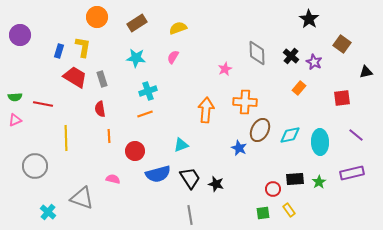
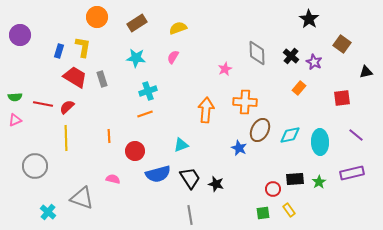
red semicircle at (100, 109): moved 33 px left, 2 px up; rotated 56 degrees clockwise
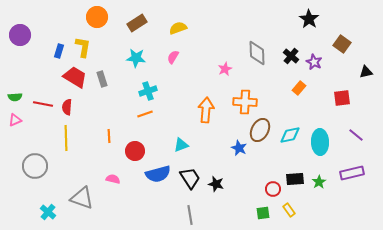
red semicircle at (67, 107): rotated 42 degrees counterclockwise
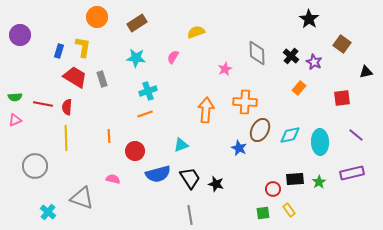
yellow semicircle at (178, 28): moved 18 px right, 4 px down
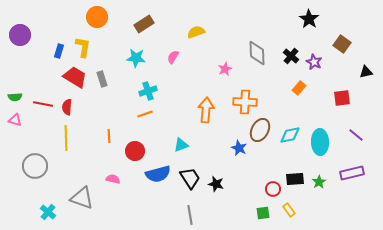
brown rectangle at (137, 23): moved 7 px right, 1 px down
pink triangle at (15, 120): rotated 40 degrees clockwise
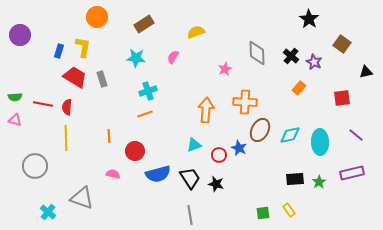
cyan triangle at (181, 145): moved 13 px right
pink semicircle at (113, 179): moved 5 px up
red circle at (273, 189): moved 54 px left, 34 px up
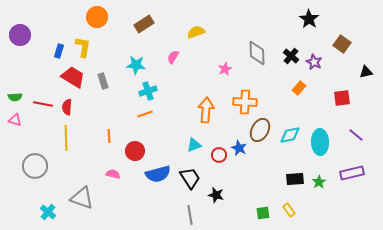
cyan star at (136, 58): moved 7 px down
red trapezoid at (75, 77): moved 2 px left
gray rectangle at (102, 79): moved 1 px right, 2 px down
black star at (216, 184): moved 11 px down
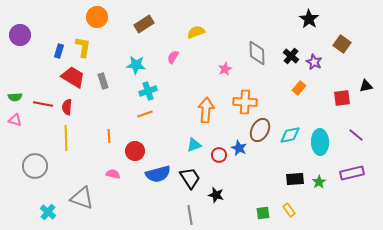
black triangle at (366, 72): moved 14 px down
